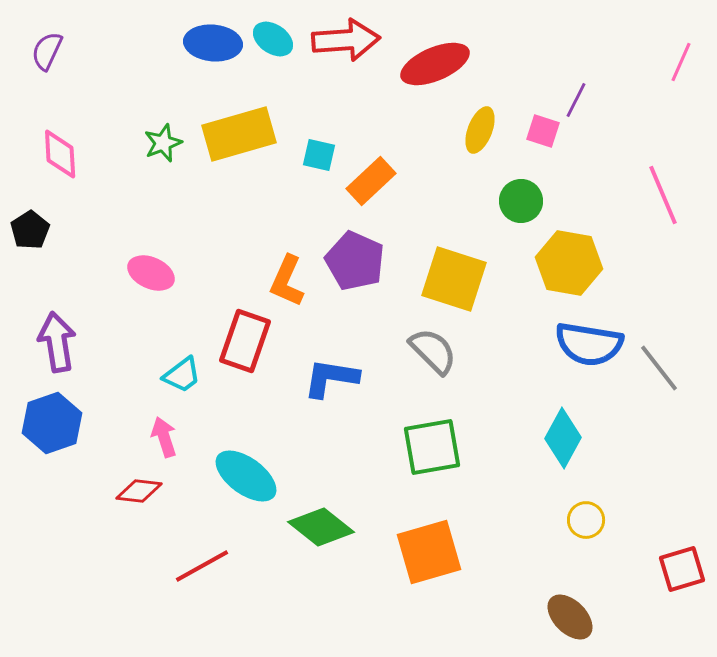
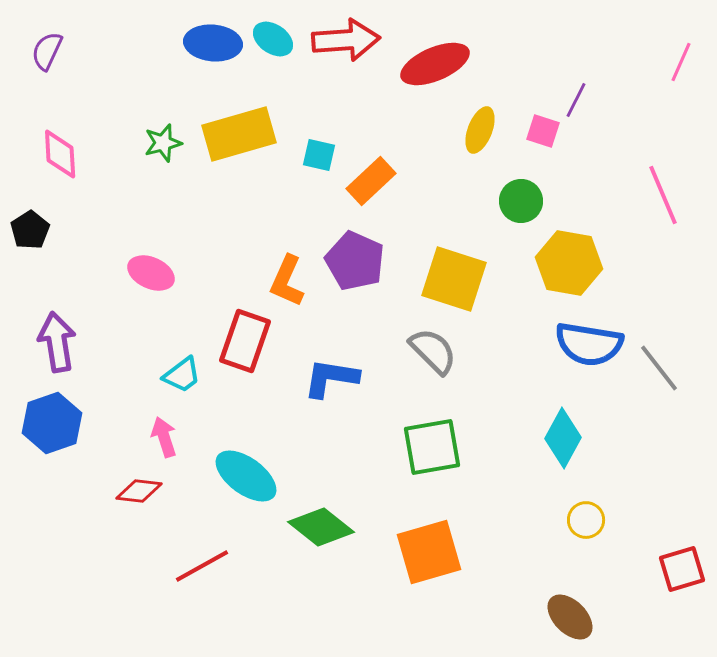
green star at (163, 143): rotated 6 degrees clockwise
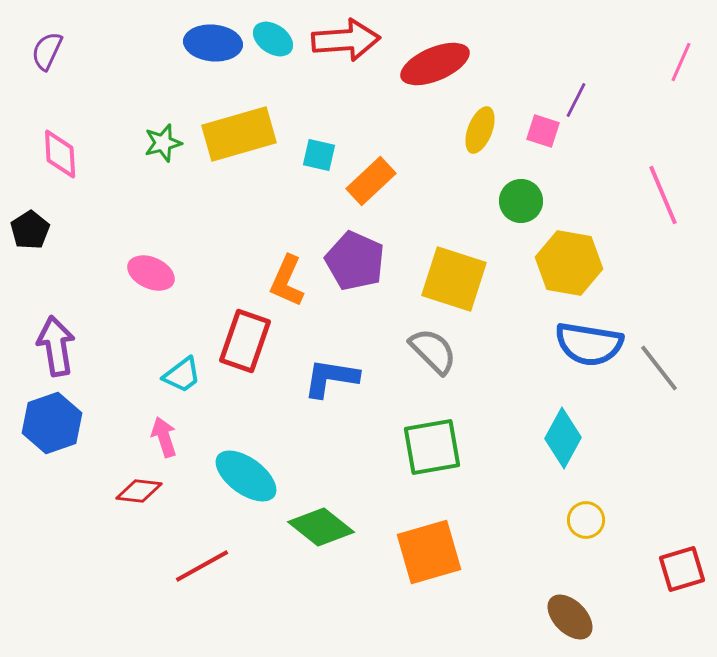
purple arrow at (57, 342): moved 1 px left, 4 px down
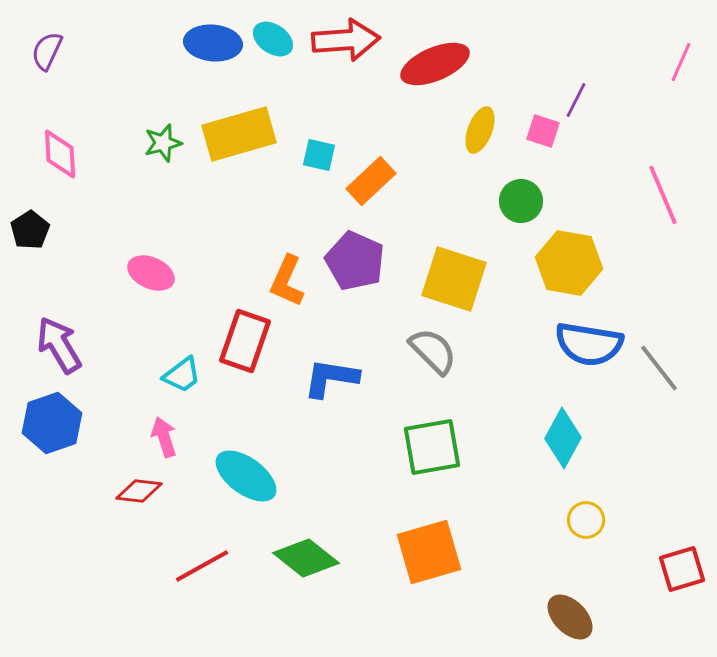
purple arrow at (56, 346): moved 3 px right, 1 px up; rotated 22 degrees counterclockwise
green diamond at (321, 527): moved 15 px left, 31 px down
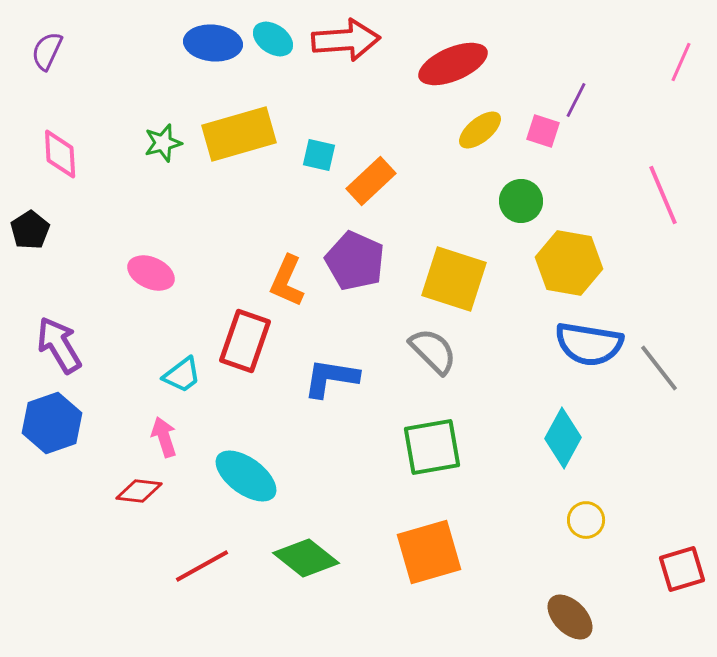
red ellipse at (435, 64): moved 18 px right
yellow ellipse at (480, 130): rotated 30 degrees clockwise
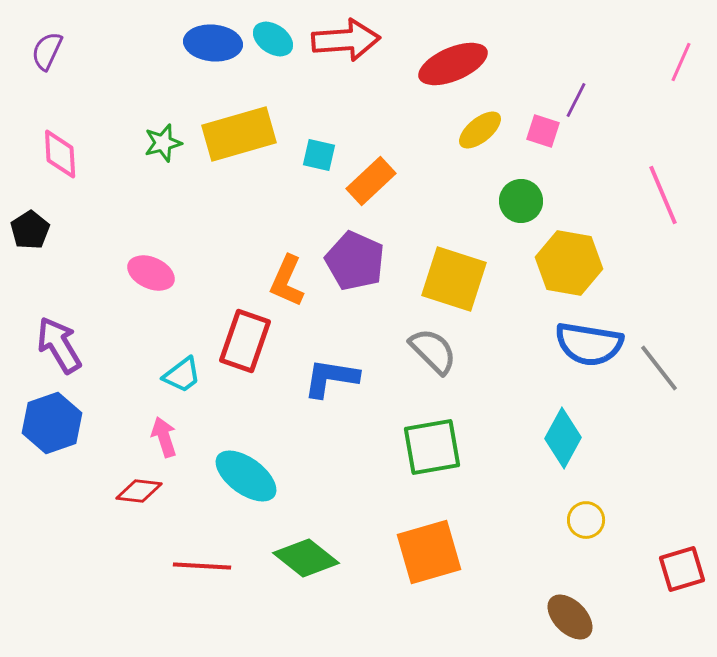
red line at (202, 566): rotated 32 degrees clockwise
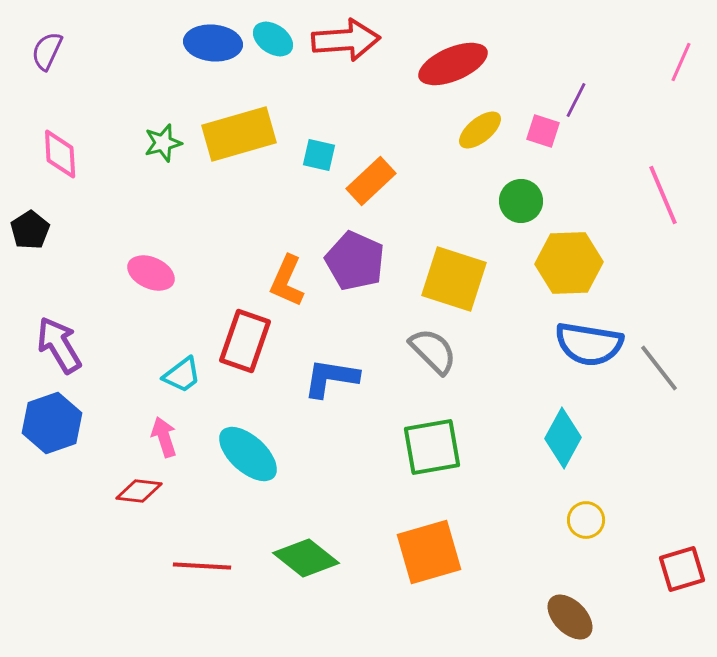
yellow hexagon at (569, 263): rotated 12 degrees counterclockwise
cyan ellipse at (246, 476): moved 2 px right, 22 px up; rotated 6 degrees clockwise
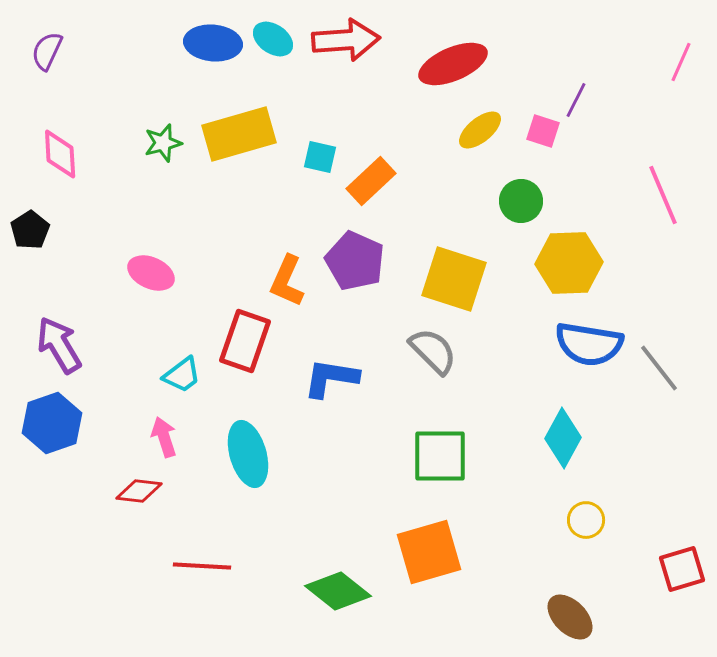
cyan square at (319, 155): moved 1 px right, 2 px down
green square at (432, 447): moved 8 px right, 9 px down; rotated 10 degrees clockwise
cyan ellipse at (248, 454): rotated 32 degrees clockwise
green diamond at (306, 558): moved 32 px right, 33 px down
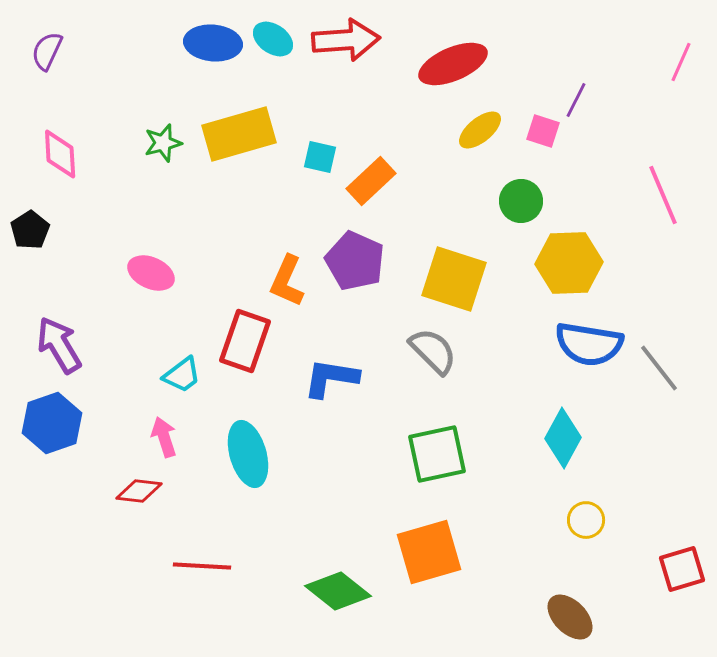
green square at (440, 456): moved 3 px left, 2 px up; rotated 12 degrees counterclockwise
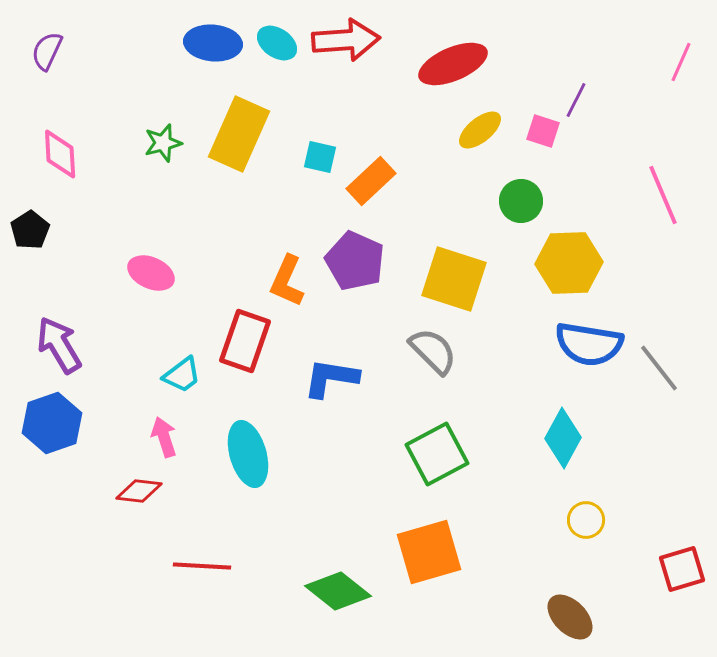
cyan ellipse at (273, 39): moved 4 px right, 4 px down
yellow rectangle at (239, 134): rotated 50 degrees counterclockwise
green square at (437, 454): rotated 16 degrees counterclockwise
